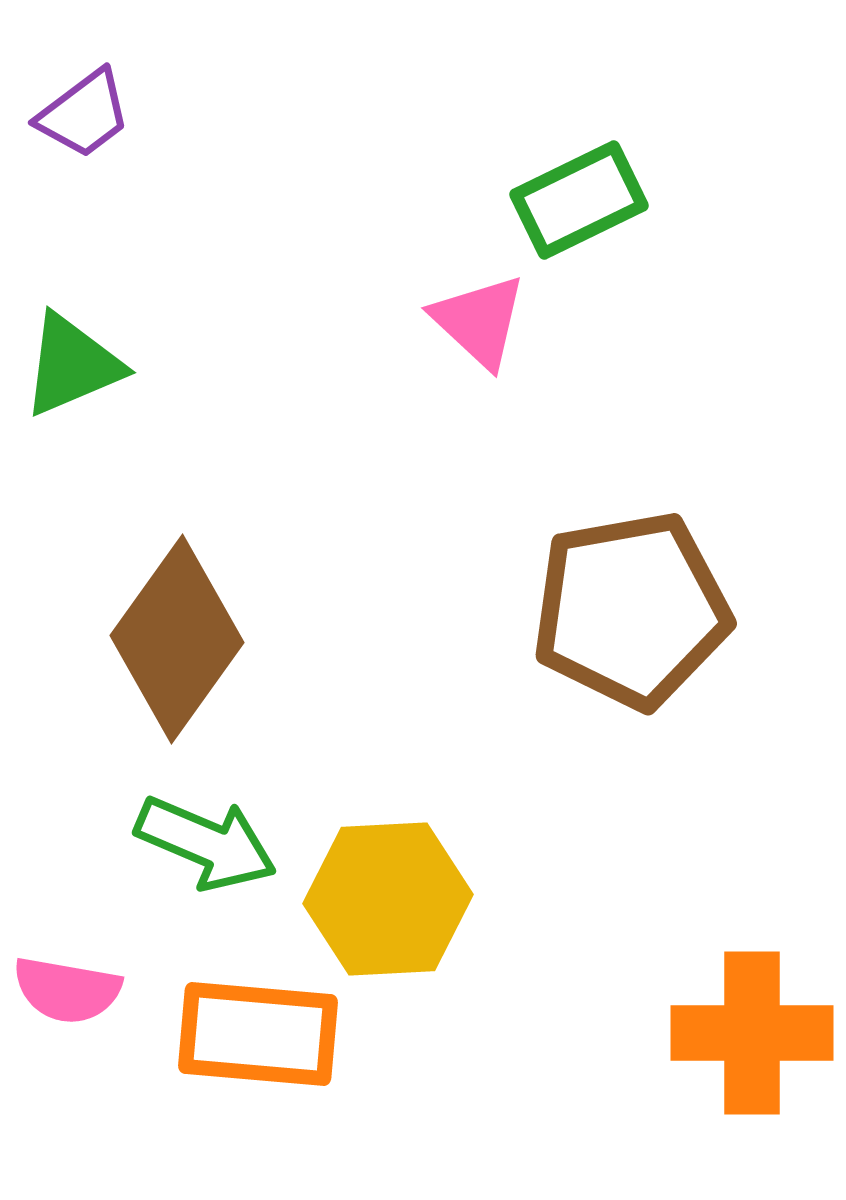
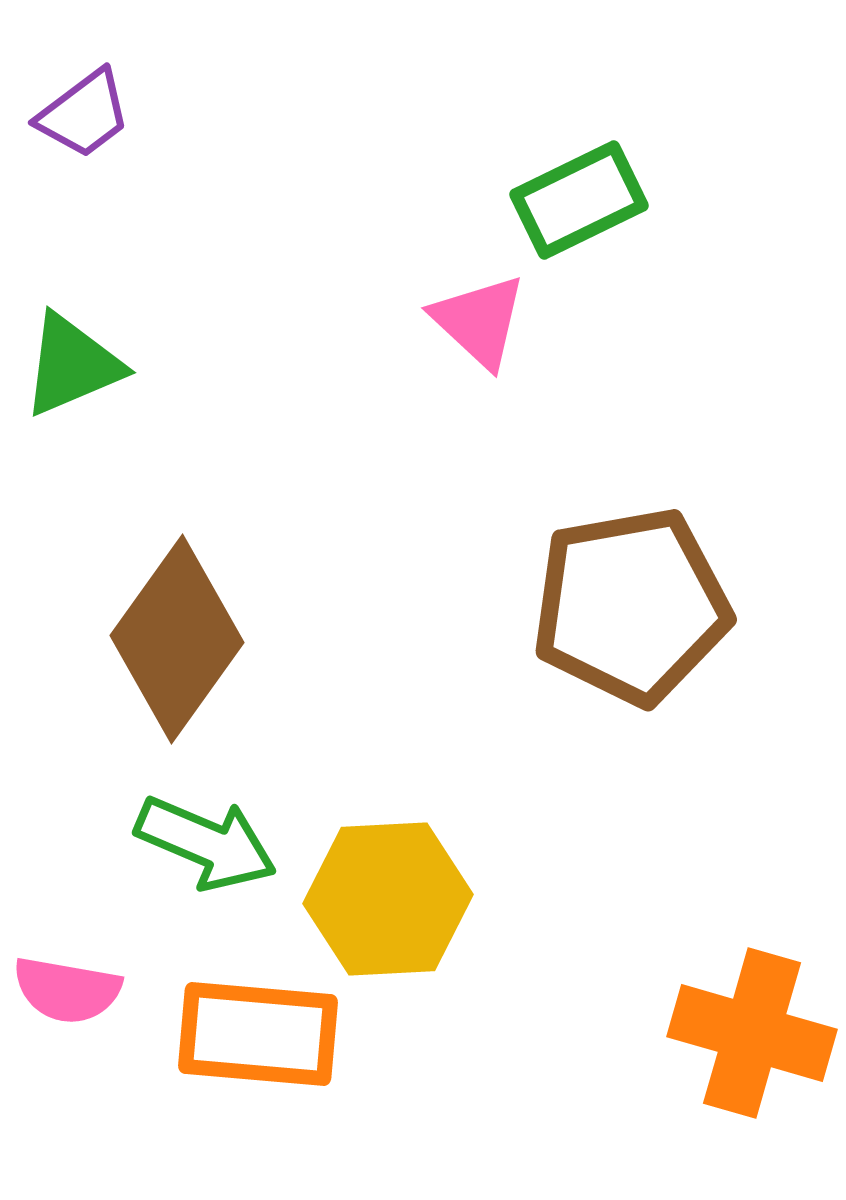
brown pentagon: moved 4 px up
orange cross: rotated 16 degrees clockwise
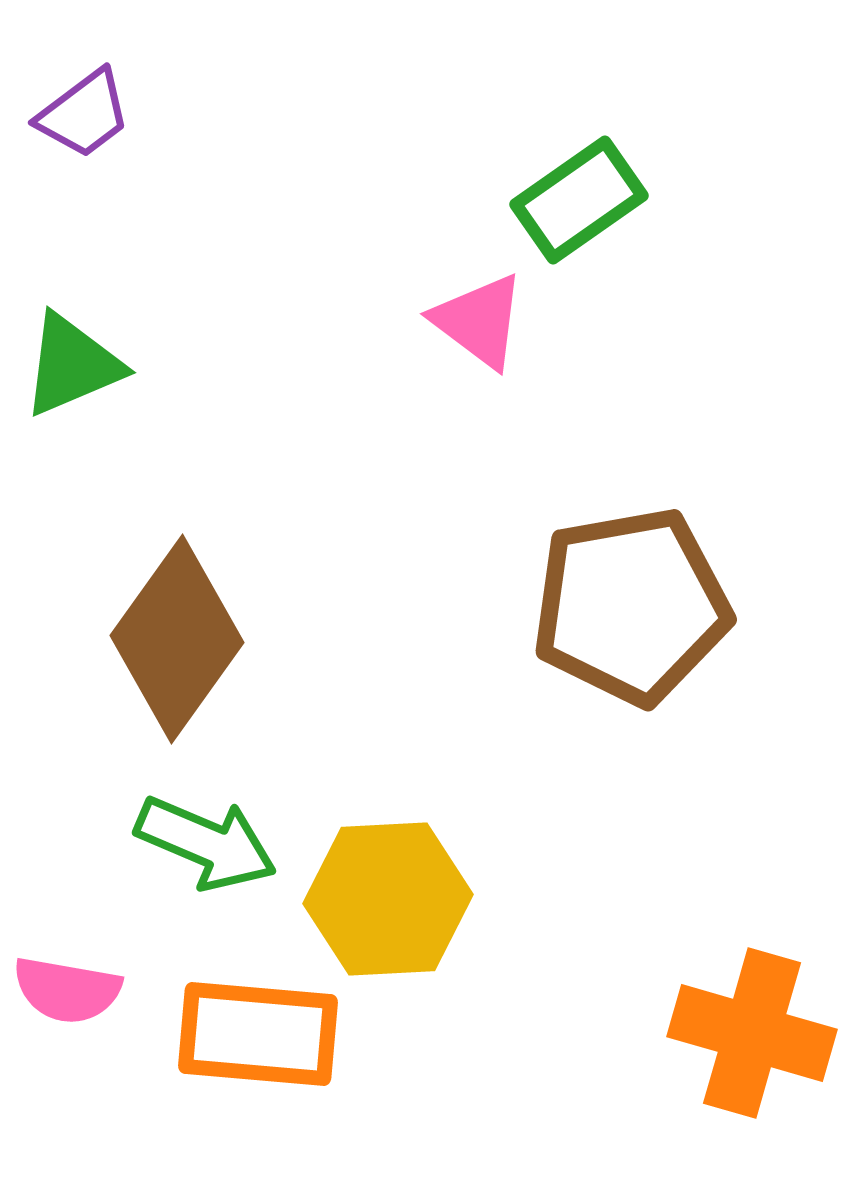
green rectangle: rotated 9 degrees counterclockwise
pink triangle: rotated 6 degrees counterclockwise
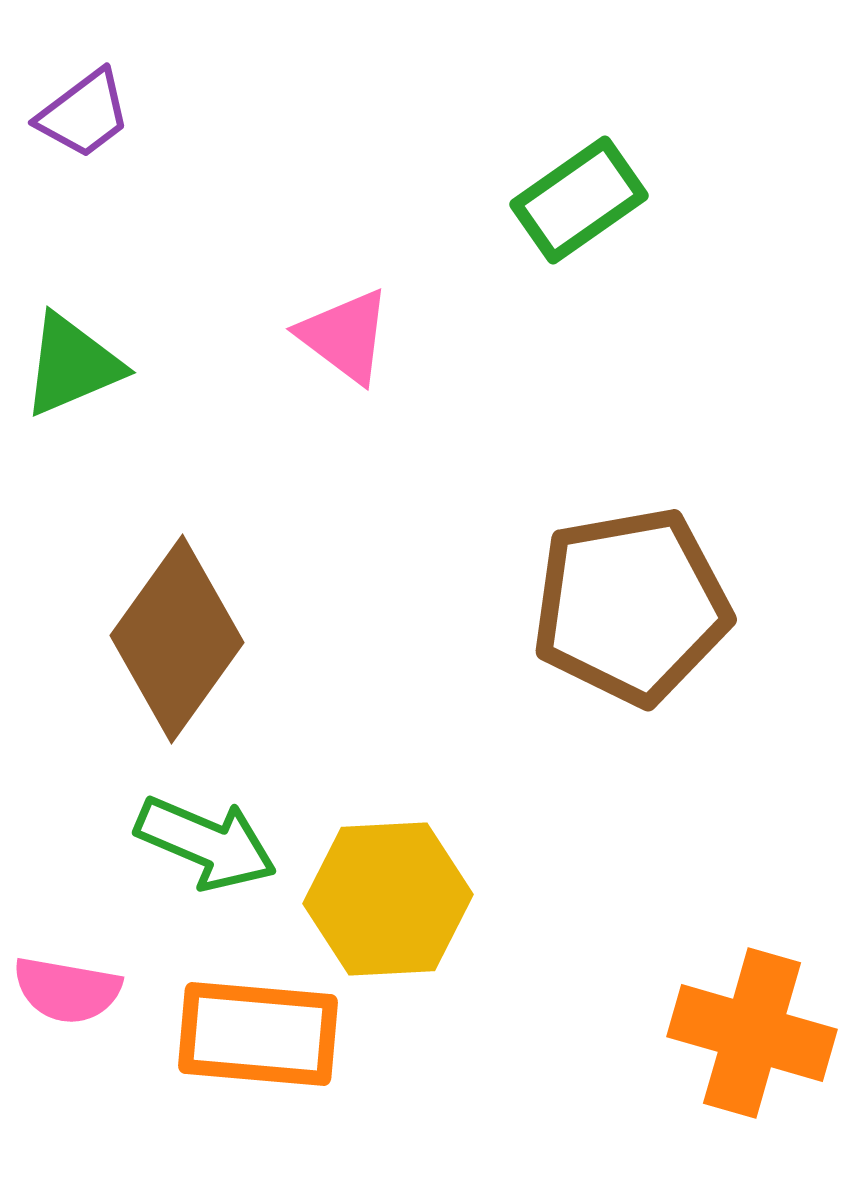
pink triangle: moved 134 px left, 15 px down
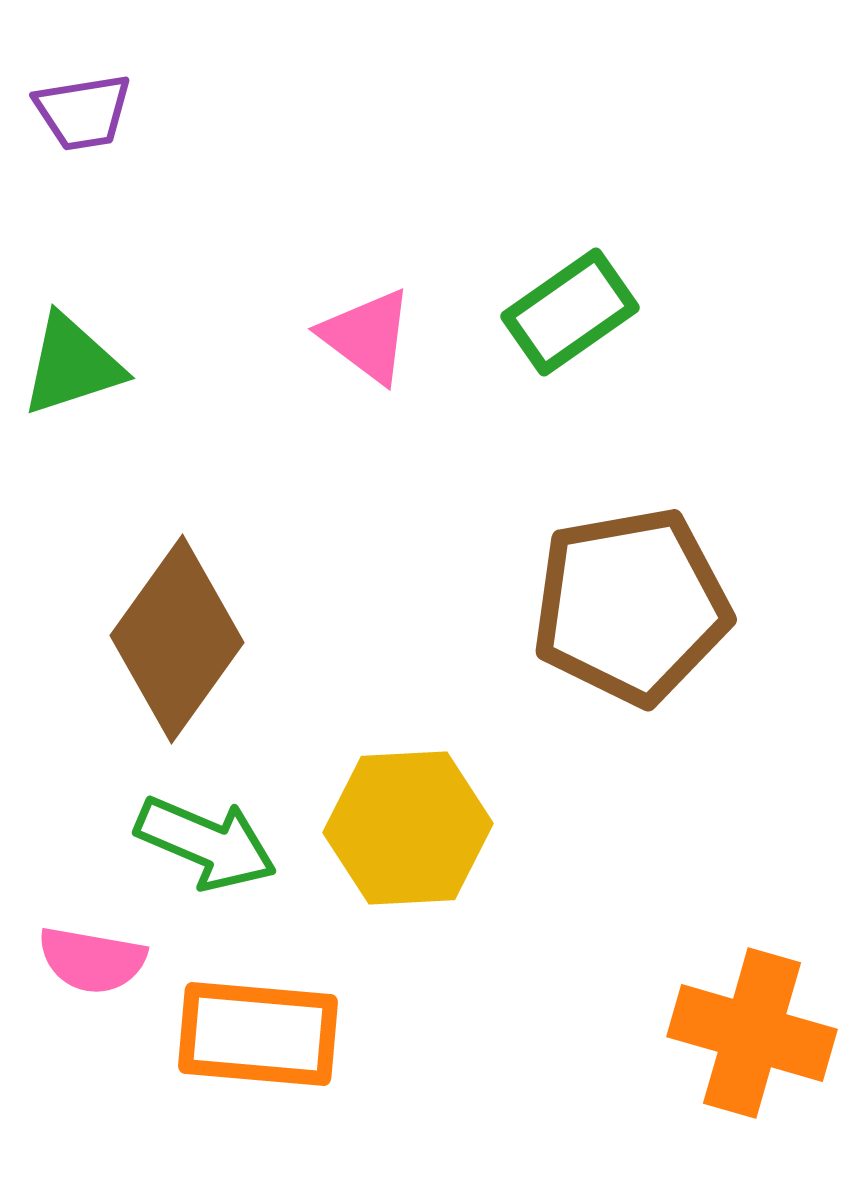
purple trapezoid: moved 1 px left, 2 px up; rotated 28 degrees clockwise
green rectangle: moved 9 px left, 112 px down
pink triangle: moved 22 px right
green triangle: rotated 5 degrees clockwise
yellow hexagon: moved 20 px right, 71 px up
pink semicircle: moved 25 px right, 30 px up
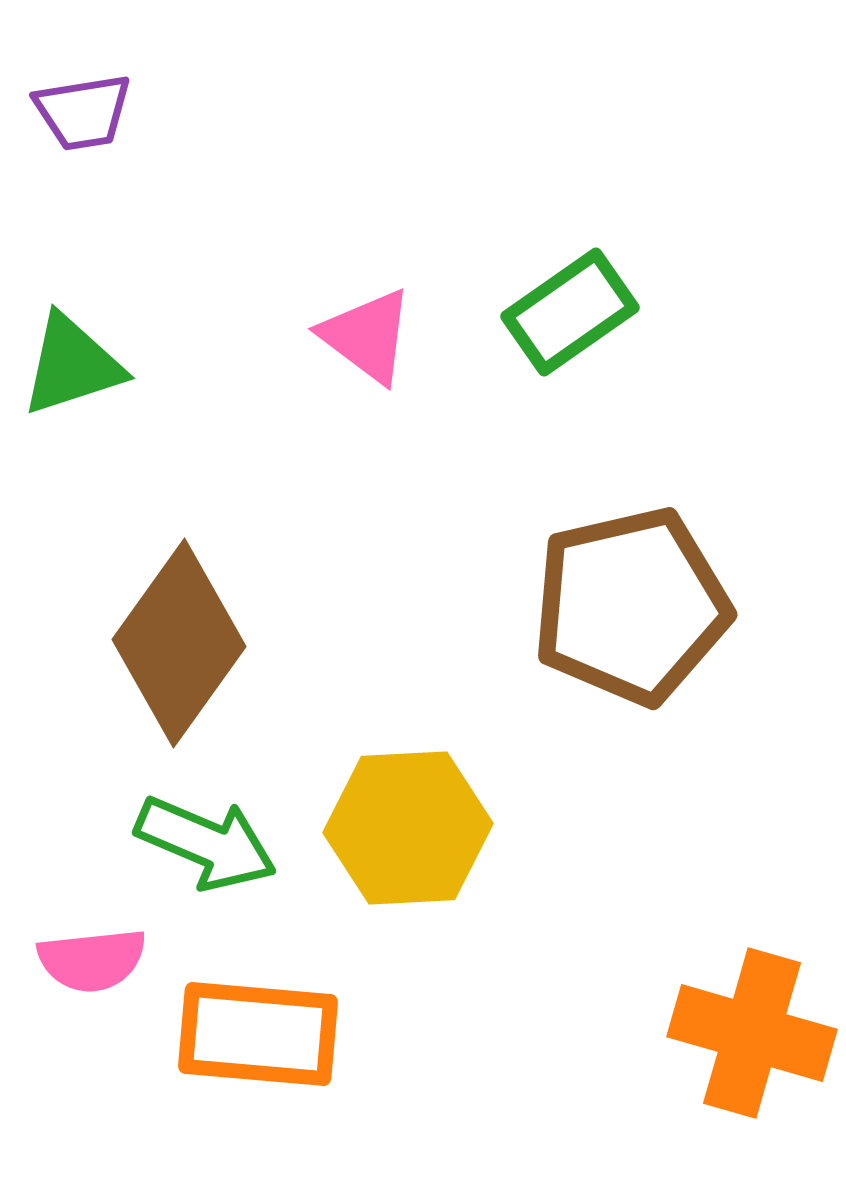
brown pentagon: rotated 3 degrees counterclockwise
brown diamond: moved 2 px right, 4 px down
pink semicircle: rotated 16 degrees counterclockwise
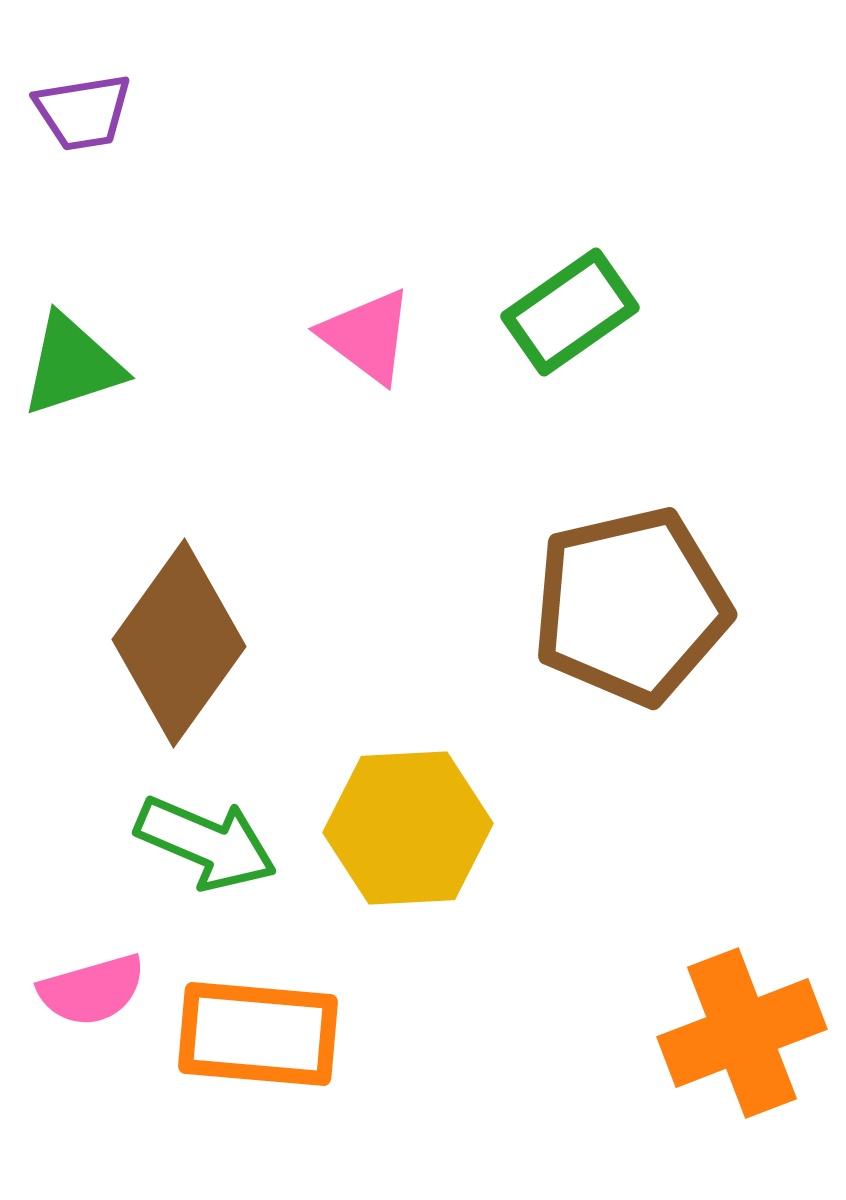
pink semicircle: moved 30 px down; rotated 10 degrees counterclockwise
orange cross: moved 10 px left; rotated 37 degrees counterclockwise
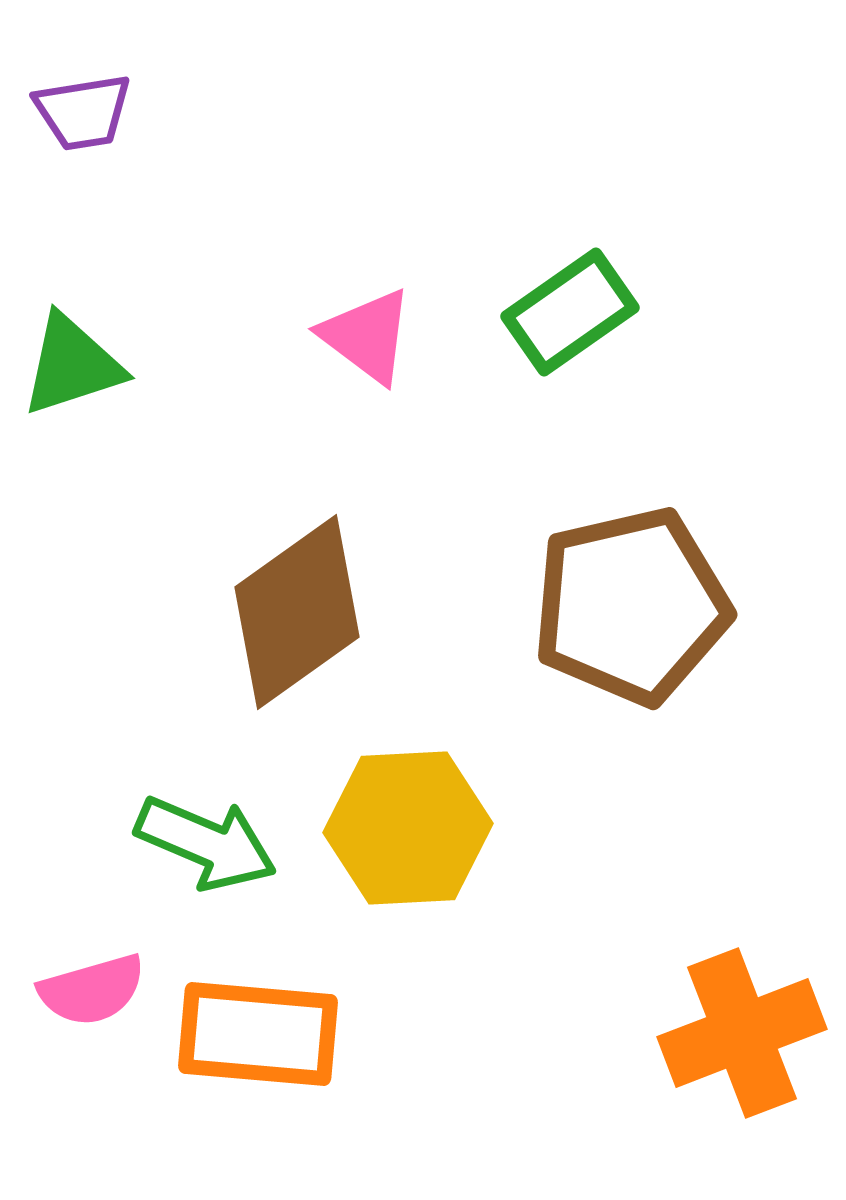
brown diamond: moved 118 px right, 31 px up; rotated 19 degrees clockwise
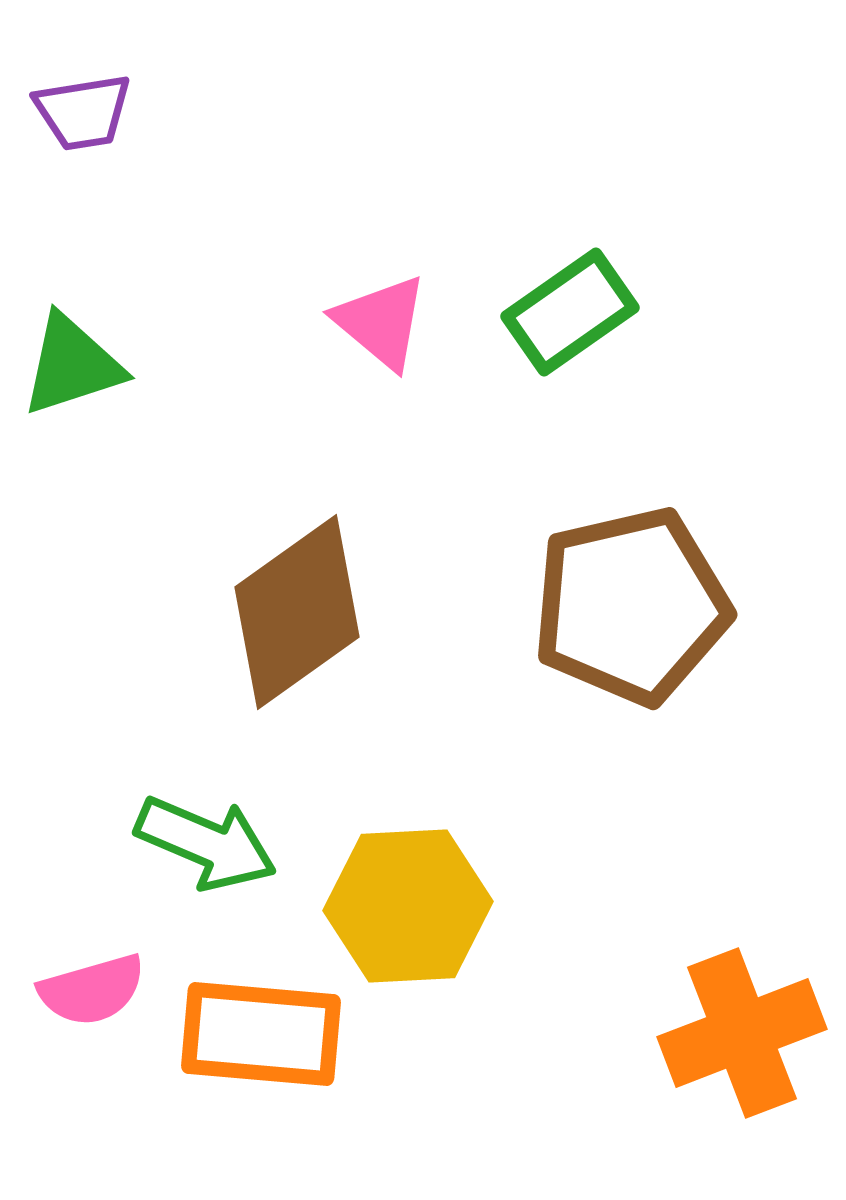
pink triangle: moved 14 px right, 14 px up; rotated 3 degrees clockwise
yellow hexagon: moved 78 px down
orange rectangle: moved 3 px right
